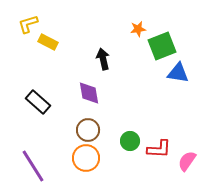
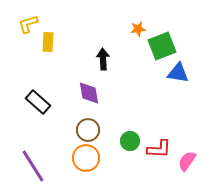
yellow rectangle: rotated 66 degrees clockwise
black arrow: rotated 10 degrees clockwise
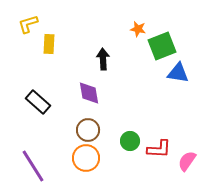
orange star: rotated 21 degrees clockwise
yellow rectangle: moved 1 px right, 2 px down
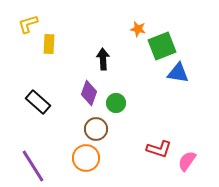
purple diamond: rotated 30 degrees clockwise
brown circle: moved 8 px right, 1 px up
green circle: moved 14 px left, 38 px up
red L-shape: rotated 15 degrees clockwise
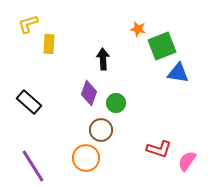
black rectangle: moved 9 px left
brown circle: moved 5 px right, 1 px down
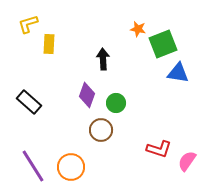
green square: moved 1 px right, 2 px up
purple diamond: moved 2 px left, 2 px down
orange circle: moved 15 px left, 9 px down
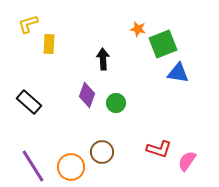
brown circle: moved 1 px right, 22 px down
